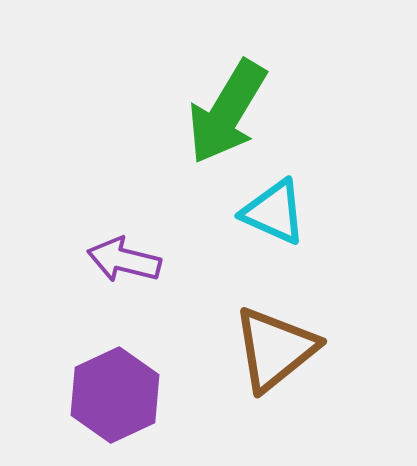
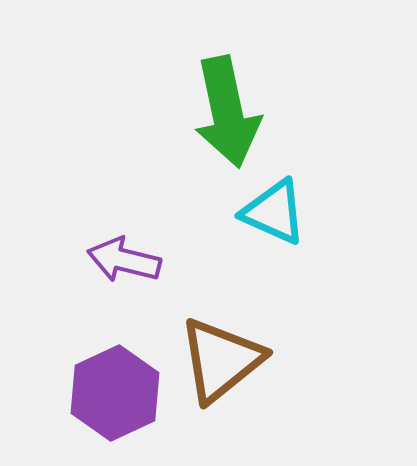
green arrow: rotated 43 degrees counterclockwise
brown triangle: moved 54 px left, 11 px down
purple hexagon: moved 2 px up
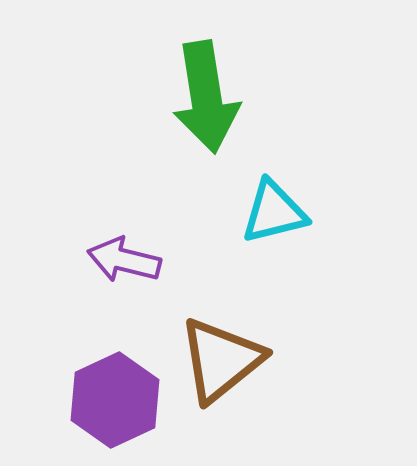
green arrow: moved 21 px left, 15 px up; rotated 3 degrees clockwise
cyan triangle: rotated 38 degrees counterclockwise
purple hexagon: moved 7 px down
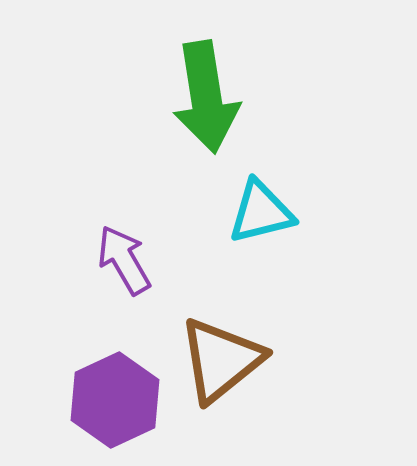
cyan triangle: moved 13 px left
purple arrow: rotated 46 degrees clockwise
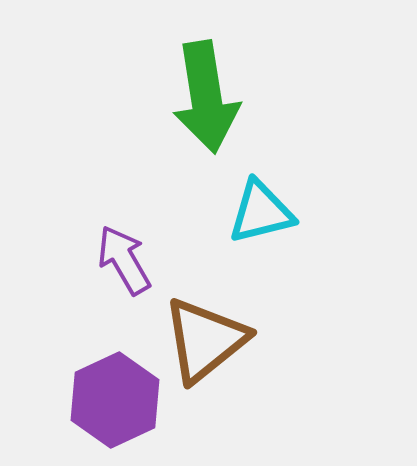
brown triangle: moved 16 px left, 20 px up
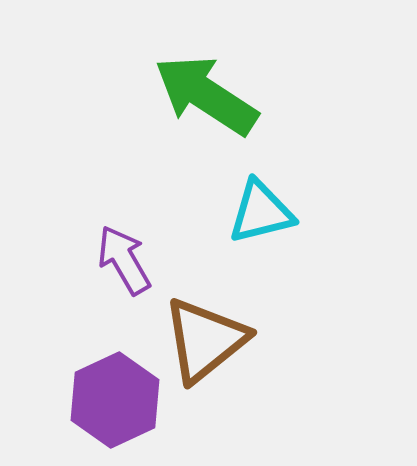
green arrow: moved 2 px up; rotated 132 degrees clockwise
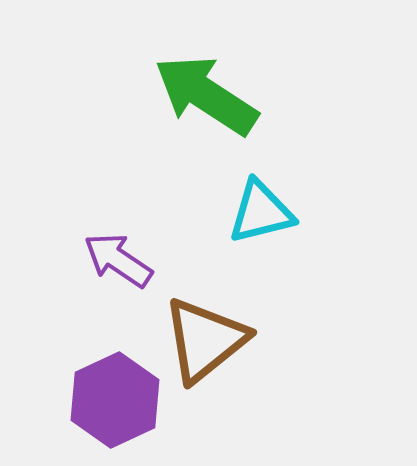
purple arrow: moved 6 px left; rotated 26 degrees counterclockwise
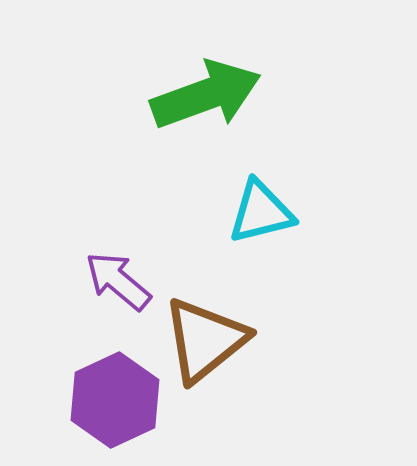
green arrow: rotated 127 degrees clockwise
purple arrow: moved 21 px down; rotated 6 degrees clockwise
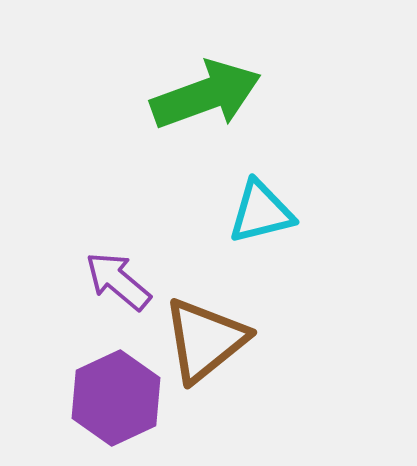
purple hexagon: moved 1 px right, 2 px up
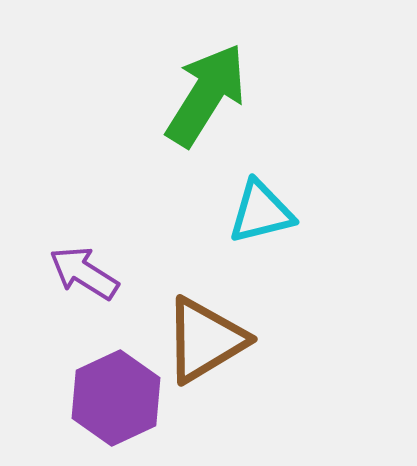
green arrow: rotated 38 degrees counterclockwise
purple arrow: moved 34 px left, 8 px up; rotated 8 degrees counterclockwise
brown triangle: rotated 8 degrees clockwise
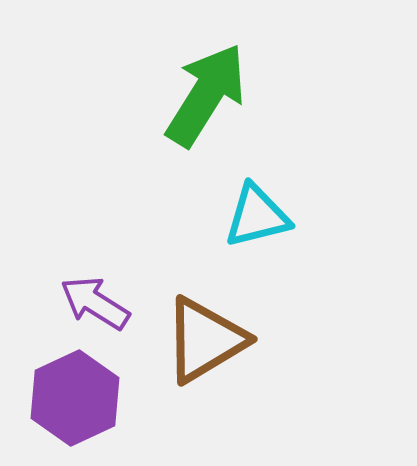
cyan triangle: moved 4 px left, 4 px down
purple arrow: moved 11 px right, 30 px down
purple hexagon: moved 41 px left
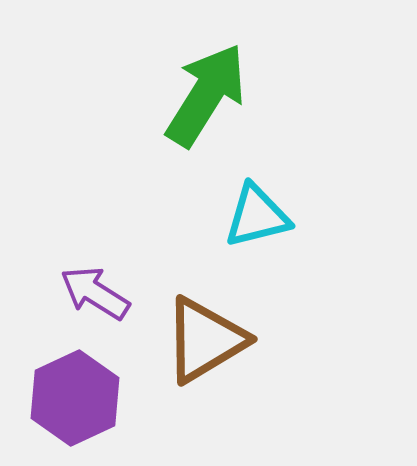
purple arrow: moved 10 px up
